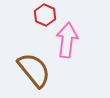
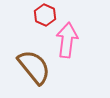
brown semicircle: moved 3 px up
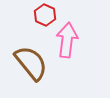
brown semicircle: moved 3 px left, 4 px up
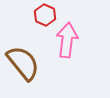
brown semicircle: moved 8 px left
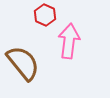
pink arrow: moved 2 px right, 1 px down
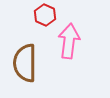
brown semicircle: moved 2 px right; rotated 141 degrees counterclockwise
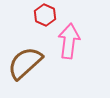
brown semicircle: rotated 48 degrees clockwise
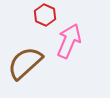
pink arrow: rotated 16 degrees clockwise
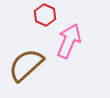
brown semicircle: moved 1 px right, 2 px down
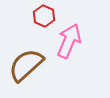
red hexagon: moved 1 px left, 1 px down
